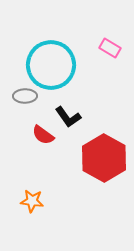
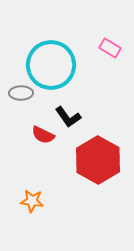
gray ellipse: moved 4 px left, 3 px up
red semicircle: rotated 10 degrees counterclockwise
red hexagon: moved 6 px left, 2 px down
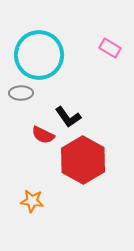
cyan circle: moved 12 px left, 10 px up
red hexagon: moved 15 px left
